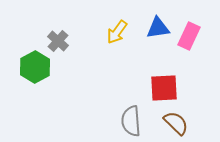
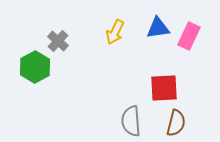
yellow arrow: moved 2 px left; rotated 10 degrees counterclockwise
brown semicircle: rotated 60 degrees clockwise
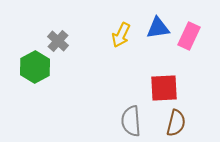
yellow arrow: moved 6 px right, 3 px down
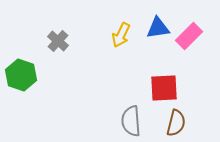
pink rectangle: rotated 20 degrees clockwise
green hexagon: moved 14 px left, 8 px down; rotated 12 degrees counterclockwise
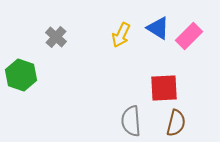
blue triangle: rotated 40 degrees clockwise
gray cross: moved 2 px left, 4 px up
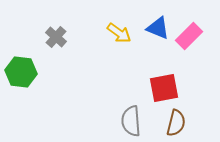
blue triangle: rotated 10 degrees counterclockwise
yellow arrow: moved 2 px left, 2 px up; rotated 80 degrees counterclockwise
green hexagon: moved 3 px up; rotated 12 degrees counterclockwise
red square: rotated 8 degrees counterclockwise
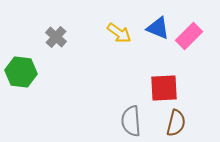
red square: rotated 8 degrees clockwise
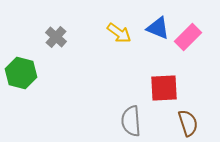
pink rectangle: moved 1 px left, 1 px down
green hexagon: moved 1 px down; rotated 8 degrees clockwise
brown semicircle: moved 12 px right; rotated 32 degrees counterclockwise
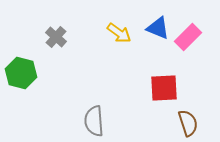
gray semicircle: moved 37 px left
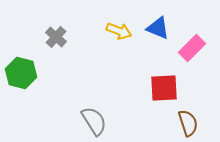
yellow arrow: moved 2 px up; rotated 15 degrees counterclockwise
pink rectangle: moved 4 px right, 11 px down
gray semicircle: rotated 152 degrees clockwise
